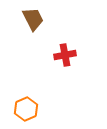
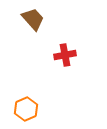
brown trapezoid: rotated 15 degrees counterclockwise
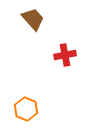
orange hexagon: rotated 15 degrees counterclockwise
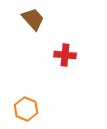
red cross: rotated 15 degrees clockwise
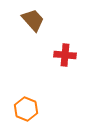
brown trapezoid: moved 1 px down
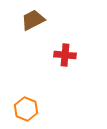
brown trapezoid: rotated 75 degrees counterclockwise
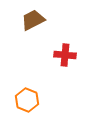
orange hexagon: moved 1 px right, 9 px up
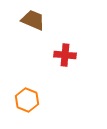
brown trapezoid: rotated 50 degrees clockwise
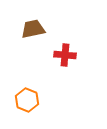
brown trapezoid: moved 9 px down; rotated 35 degrees counterclockwise
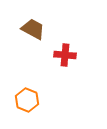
brown trapezoid: rotated 40 degrees clockwise
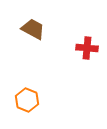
red cross: moved 22 px right, 7 px up
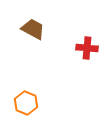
orange hexagon: moved 1 px left, 3 px down
